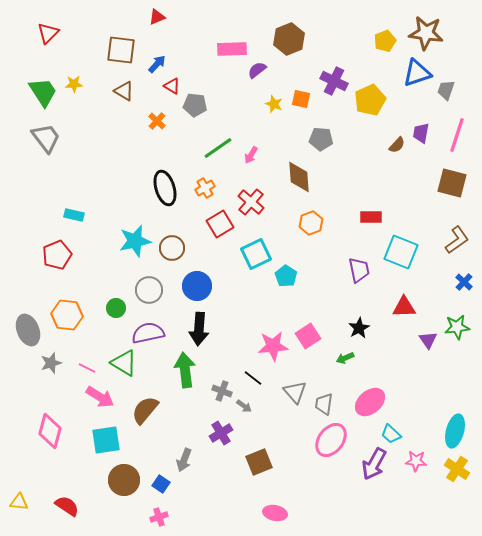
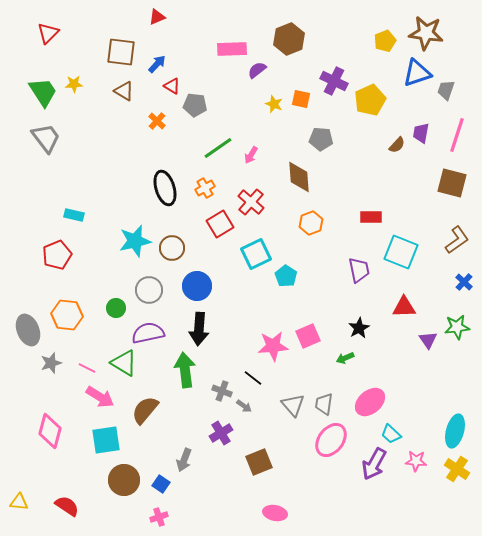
brown square at (121, 50): moved 2 px down
pink square at (308, 336): rotated 10 degrees clockwise
gray triangle at (295, 392): moved 2 px left, 13 px down
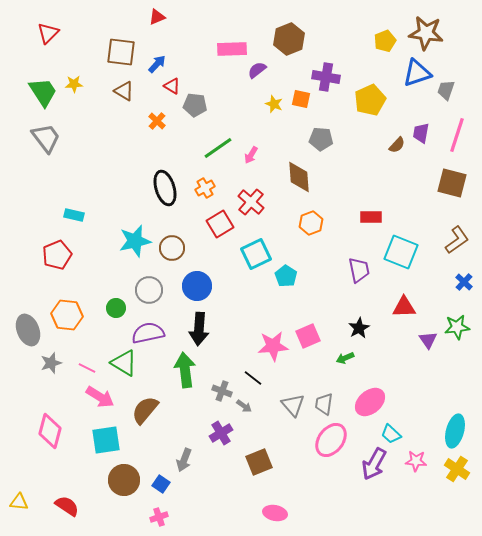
purple cross at (334, 81): moved 8 px left, 4 px up; rotated 16 degrees counterclockwise
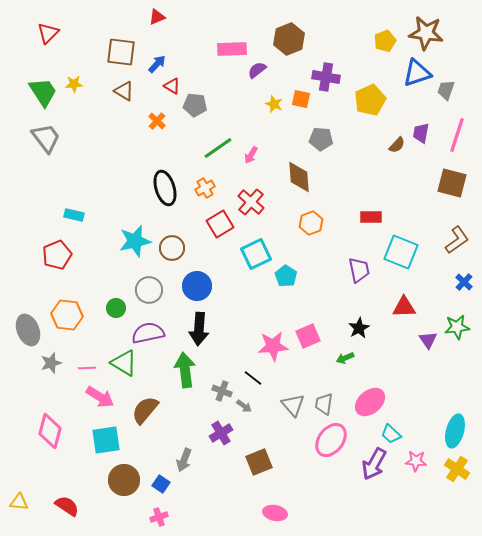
pink line at (87, 368): rotated 30 degrees counterclockwise
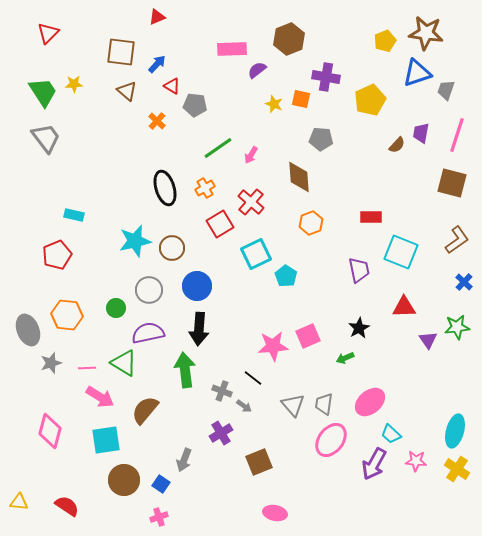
brown triangle at (124, 91): moved 3 px right; rotated 10 degrees clockwise
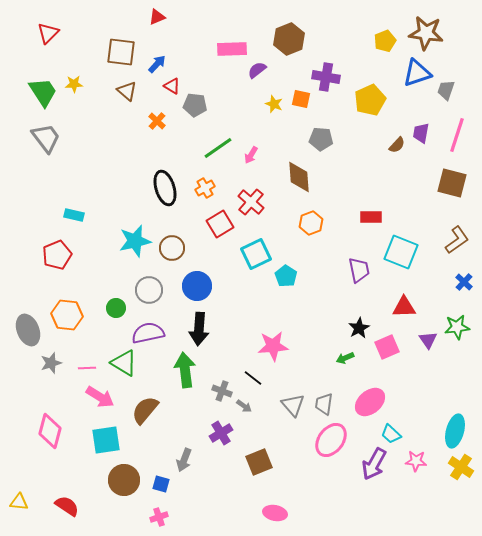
pink square at (308, 336): moved 79 px right, 11 px down
yellow cross at (457, 469): moved 4 px right, 2 px up
blue square at (161, 484): rotated 18 degrees counterclockwise
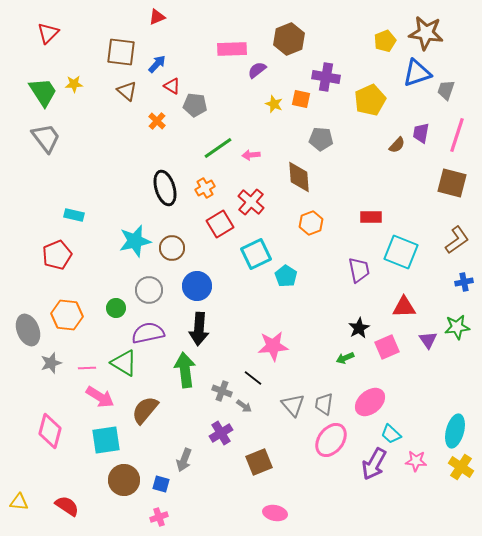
pink arrow at (251, 155): rotated 54 degrees clockwise
blue cross at (464, 282): rotated 36 degrees clockwise
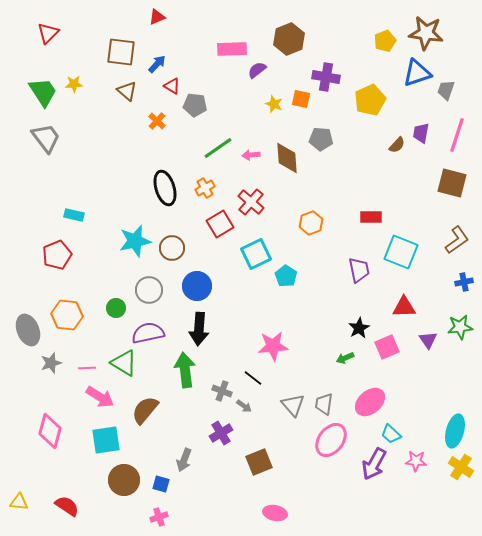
brown diamond at (299, 177): moved 12 px left, 19 px up
green star at (457, 327): moved 3 px right
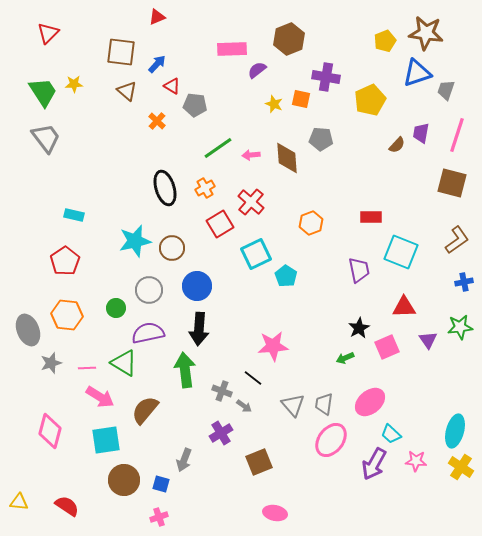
red pentagon at (57, 255): moved 8 px right, 6 px down; rotated 12 degrees counterclockwise
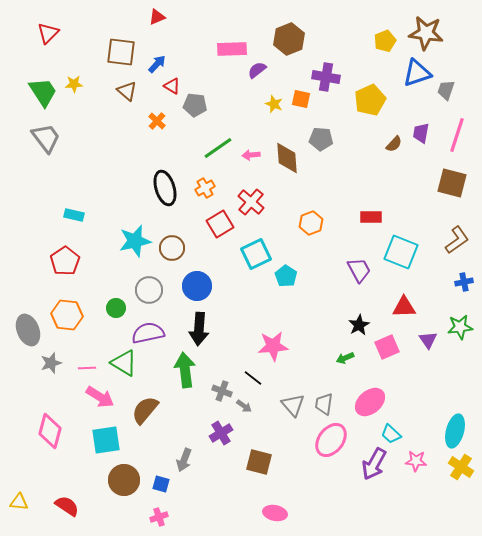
brown semicircle at (397, 145): moved 3 px left, 1 px up
purple trapezoid at (359, 270): rotated 16 degrees counterclockwise
black star at (359, 328): moved 3 px up
brown square at (259, 462): rotated 36 degrees clockwise
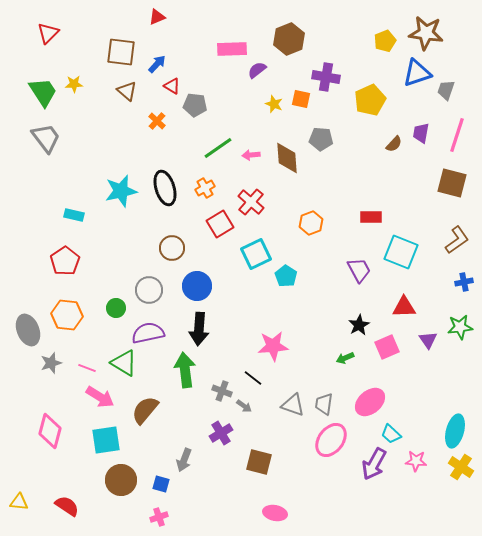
cyan star at (135, 241): moved 14 px left, 50 px up
pink line at (87, 368): rotated 24 degrees clockwise
gray triangle at (293, 405): rotated 30 degrees counterclockwise
brown circle at (124, 480): moved 3 px left
